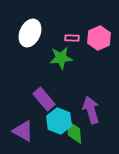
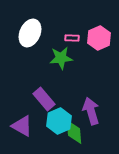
purple arrow: moved 1 px down
cyan hexagon: rotated 15 degrees clockwise
purple triangle: moved 1 px left, 5 px up
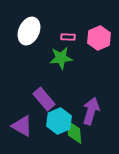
white ellipse: moved 1 px left, 2 px up
pink rectangle: moved 4 px left, 1 px up
purple arrow: rotated 32 degrees clockwise
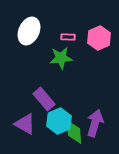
purple arrow: moved 4 px right, 12 px down
purple triangle: moved 3 px right, 2 px up
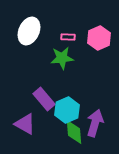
green star: moved 1 px right
cyan hexagon: moved 8 px right, 11 px up
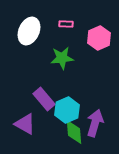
pink rectangle: moved 2 px left, 13 px up
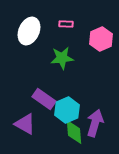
pink hexagon: moved 2 px right, 1 px down
purple rectangle: rotated 15 degrees counterclockwise
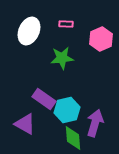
cyan hexagon: rotated 10 degrees clockwise
green diamond: moved 1 px left, 6 px down
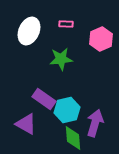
green star: moved 1 px left, 1 px down
purple triangle: moved 1 px right
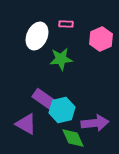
white ellipse: moved 8 px right, 5 px down
cyan hexagon: moved 5 px left
purple arrow: rotated 68 degrees clockwise
green diamond: rotated 20 degrees counterclockwise
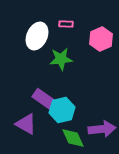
purple arrow: moved 7 px right, 6 px down
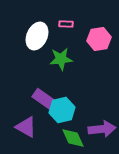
pink hexagon: moved 2 px left; rotated 15 degrees clockwise
purple triangle: moved 3 px down
